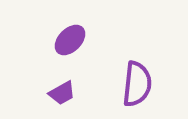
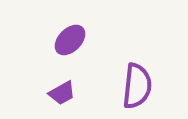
purple semicircle: moved 2 px down
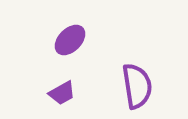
purple semicircle: rotated 15 degrees counterclockwise
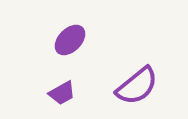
purple semicircle: rotated 60 degrees clockwise
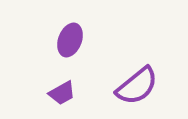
purple ellipse: rotated 24 degrees counterclockwise
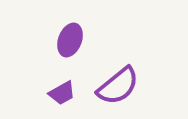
purple semicircle: moved 19 px left
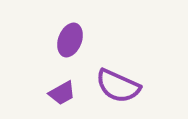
purple semicircle: rotated 63 degrees clockwise
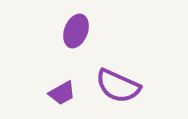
purple ellipse: moved 6 px right, 9 px up
